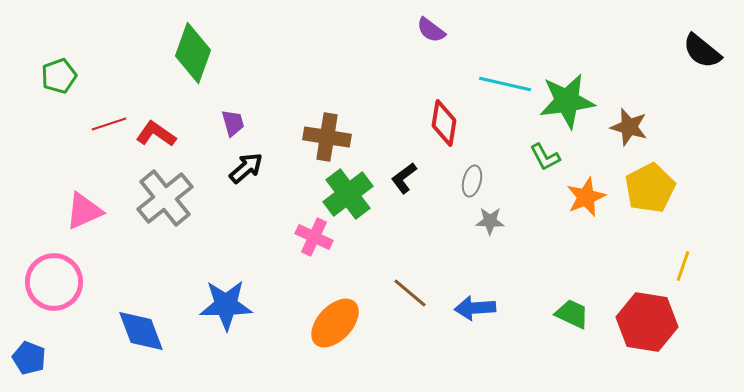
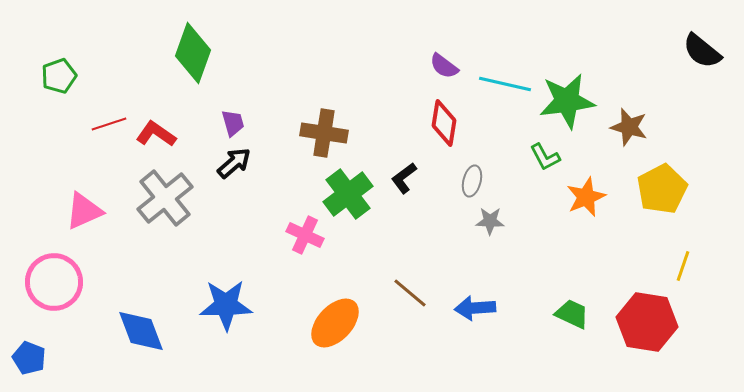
purple semicircle: moved 13 px right, 36 px down
brown cross: moved 3 px left, 4 px up
black arrow: moved 12 px left, 5 px up
yellow pentagon: moved 12 px right, 1 px down
pink cross: moved 9 px left, 2 px up
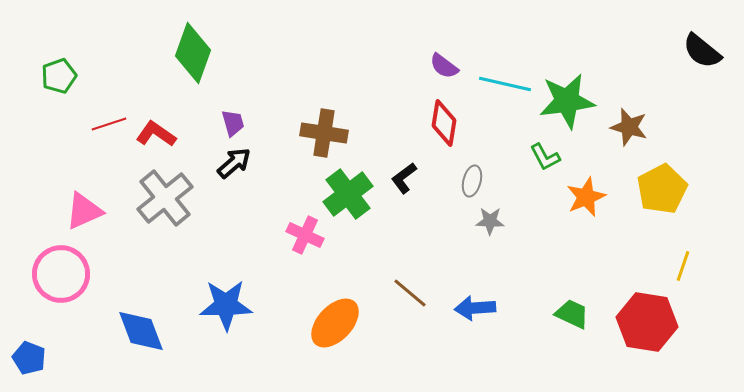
pink circle: moved 7 px right, 8 px up
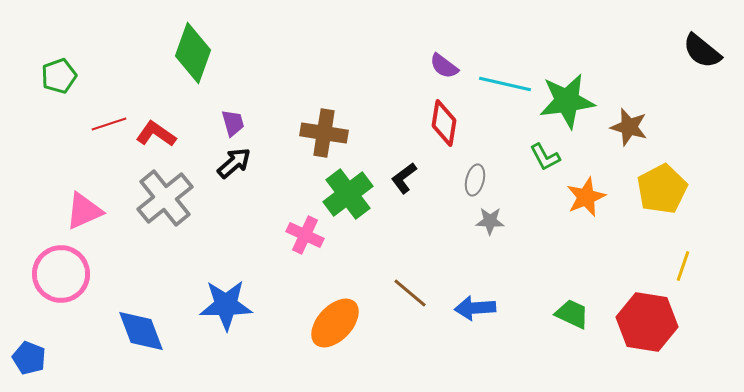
gray ellipse: moved 3 px right, 1 px up
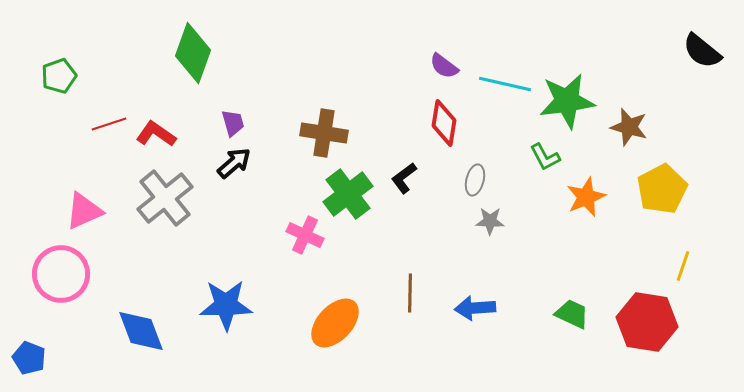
brown line: rotated 51 degrees clockwise
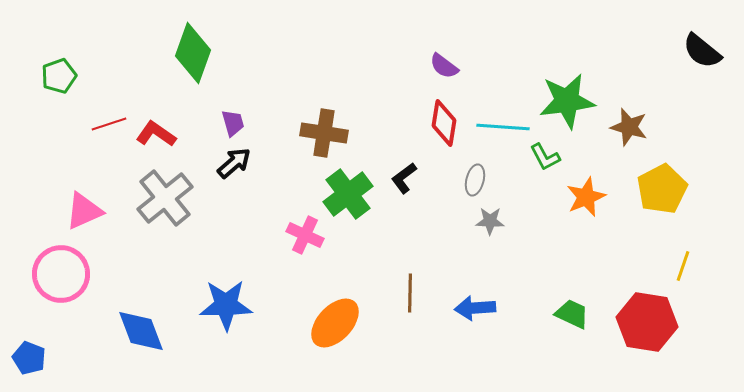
cyan line: moved 2 px left, 43 px down; rotated 9 degrees counterclockwise
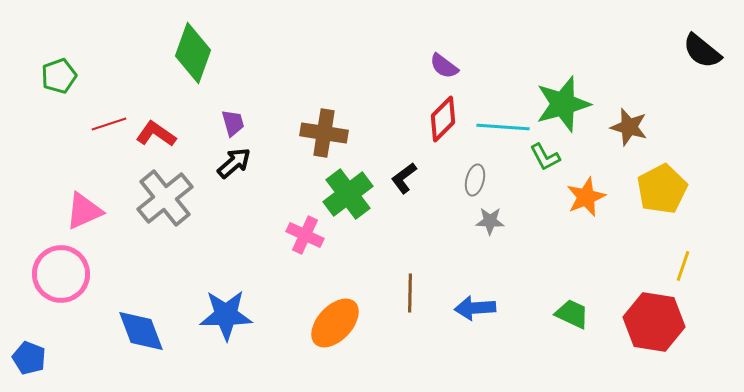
green star: moved 4 px left, 3 px down; rotated 8 degrees counterclockwise
red diamond: moved 1 px left, 4 px up; rotated 36 degrees clockwise
blue star: moved 10 px down
red hexagon: moved 7 px right
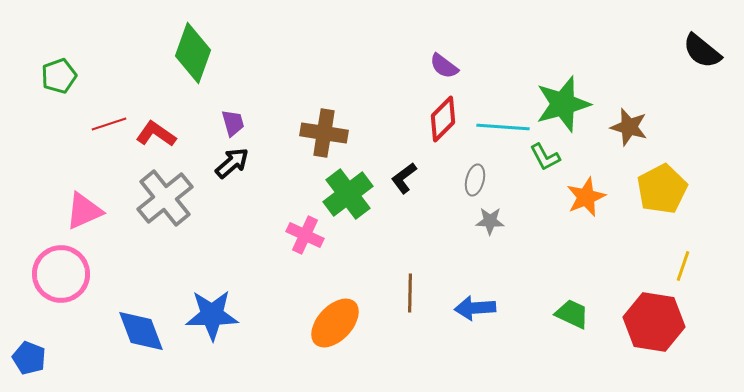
black arrow: moved 2 px left
blue star: moved 14 px left
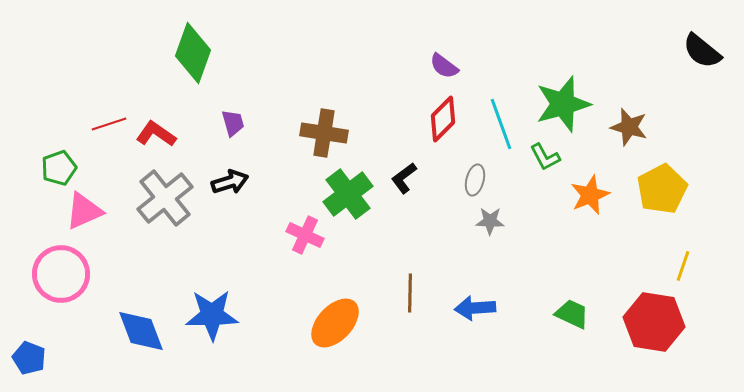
green pentagon: moved 92 px down
cyan line: moved 2 px left, 3 px up; rotated 66 degrees clockwise
black arrow: moved 2 px left, 19 px down; rotated 24 degrees clockwise
orange star: moved 4 px right, 2 px up
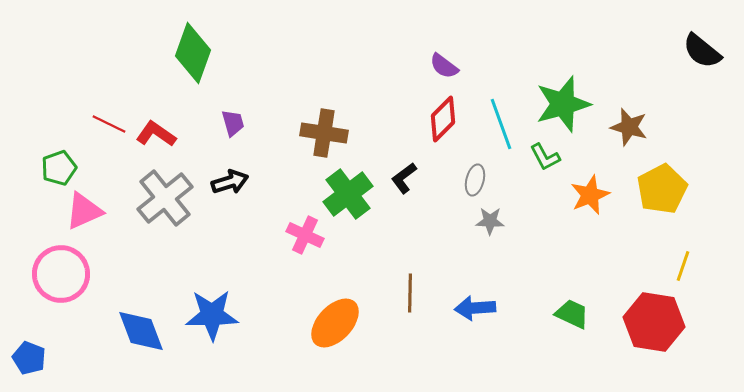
red line: rotated 44 degrees clockwise
